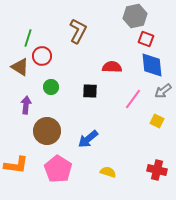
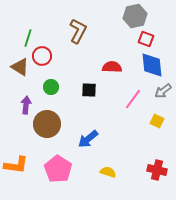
black square: moved 1 px left, 1 px up
brown circle: moved 7 px up
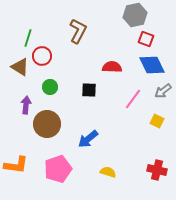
gray hexagon: moved 1 px up
blue diamond: rotated 20 degrees counterclockwise
green circle: moved 1 px left
pink pentagon: rotated 20 degrees clockwise
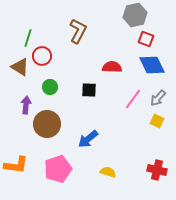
gray arrow: moved 5 px left, 7 px down; rotated 12 degrees counterclockwise
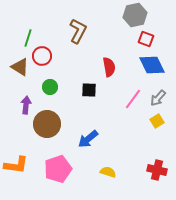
red semicircle: moved 3 px left; rotated 78 degrees clockwise
yellow square: rotated 32 degrees clockwise
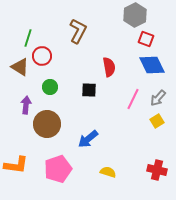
gray hexagon: rotated 15 degrees counterclockwise
pink line: rotated 10 degrees counterclockwise
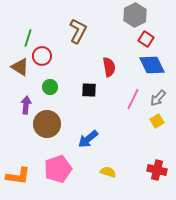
red square: rotated 14 degrees clockwise
orange L-shape: moved 2 px right, 11 px down
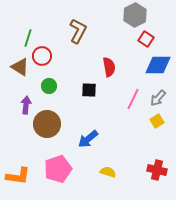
blue diamond: moved 6 px right; rotated 64 degrees counterclockwise
green circle: moved 1 px left, 1 px up
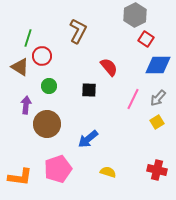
red semicircle: rotated 30 degrees counterclockwise
yellow square: moved 1 px down
orange L-shape: moved 2 px right, 1 px down
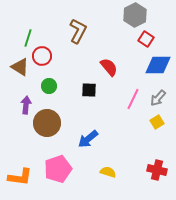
brown circle: moved 1 px up
